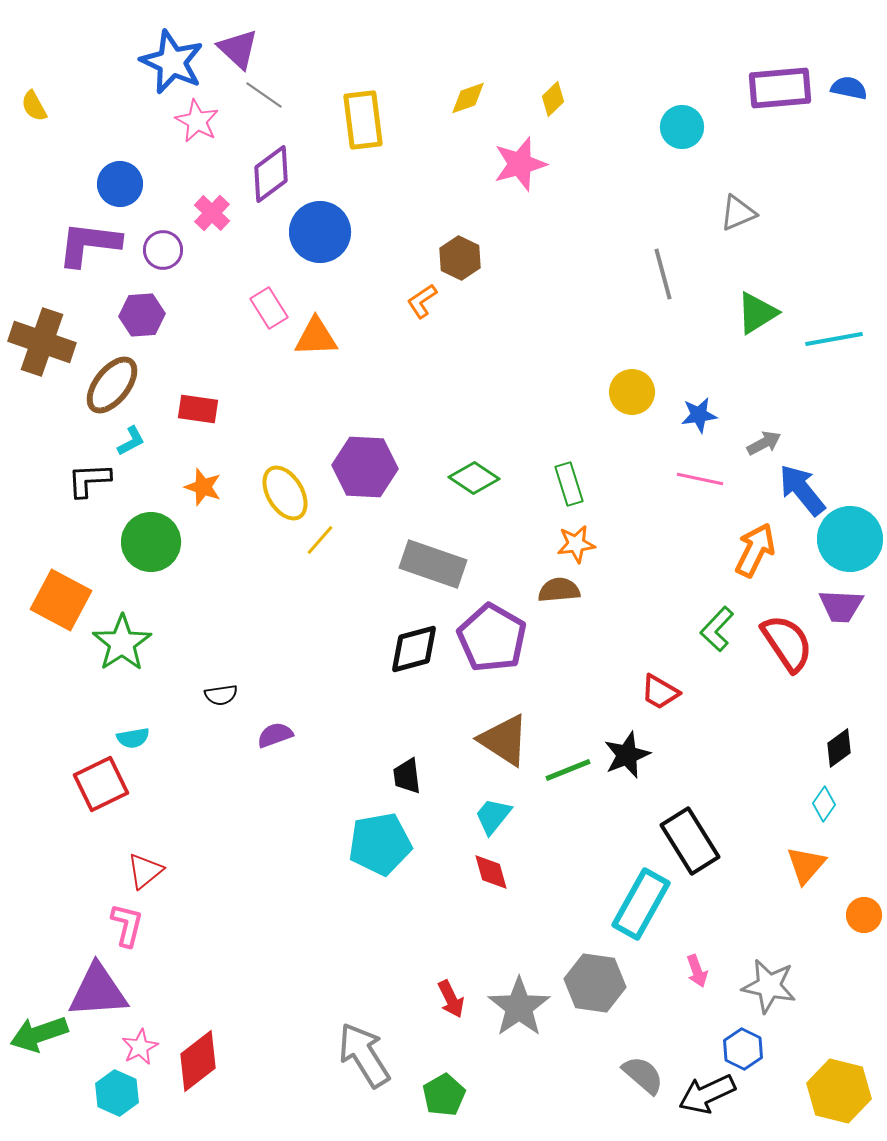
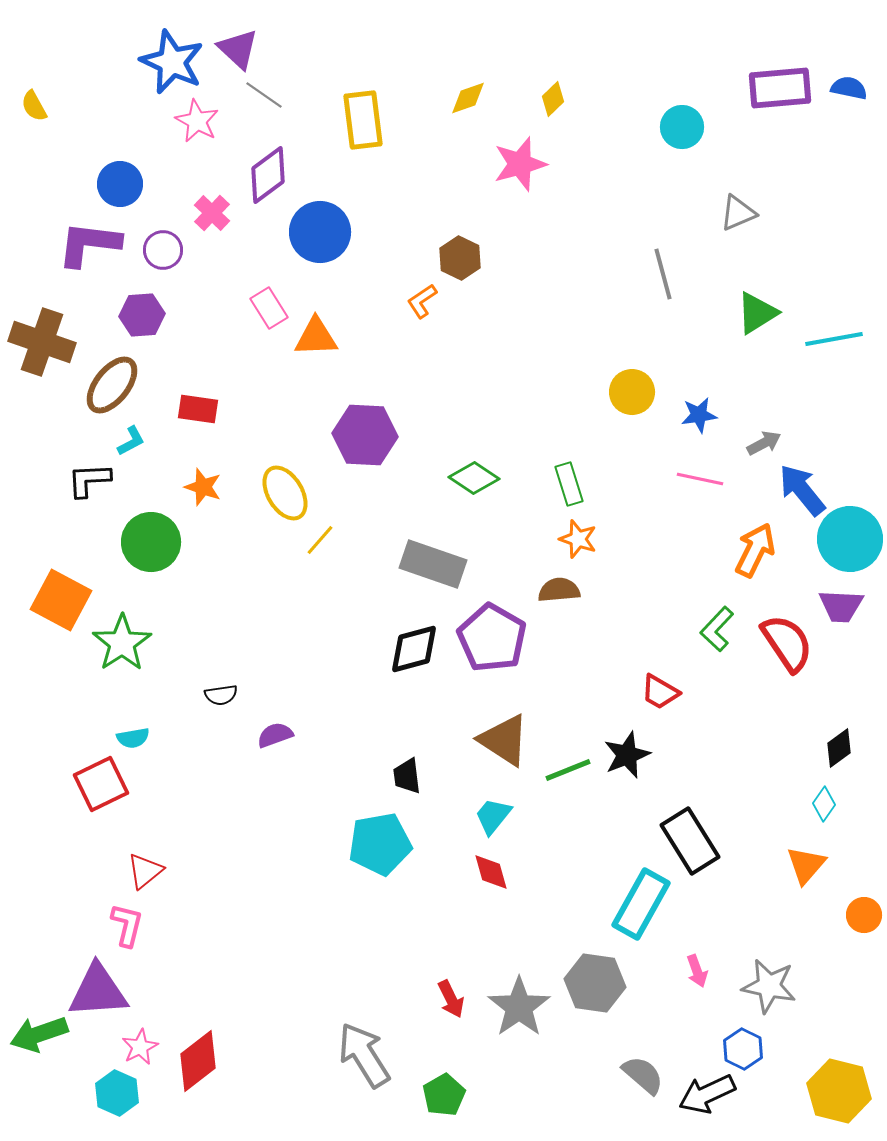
purple diamond at (271, 174): moved 3 px left, 1 px down
purple hexagon at (365, 467): moved 32 px up
orange star at (576, 544): moved 2 px right, 5 px up; rotated 27 degrees clockwise
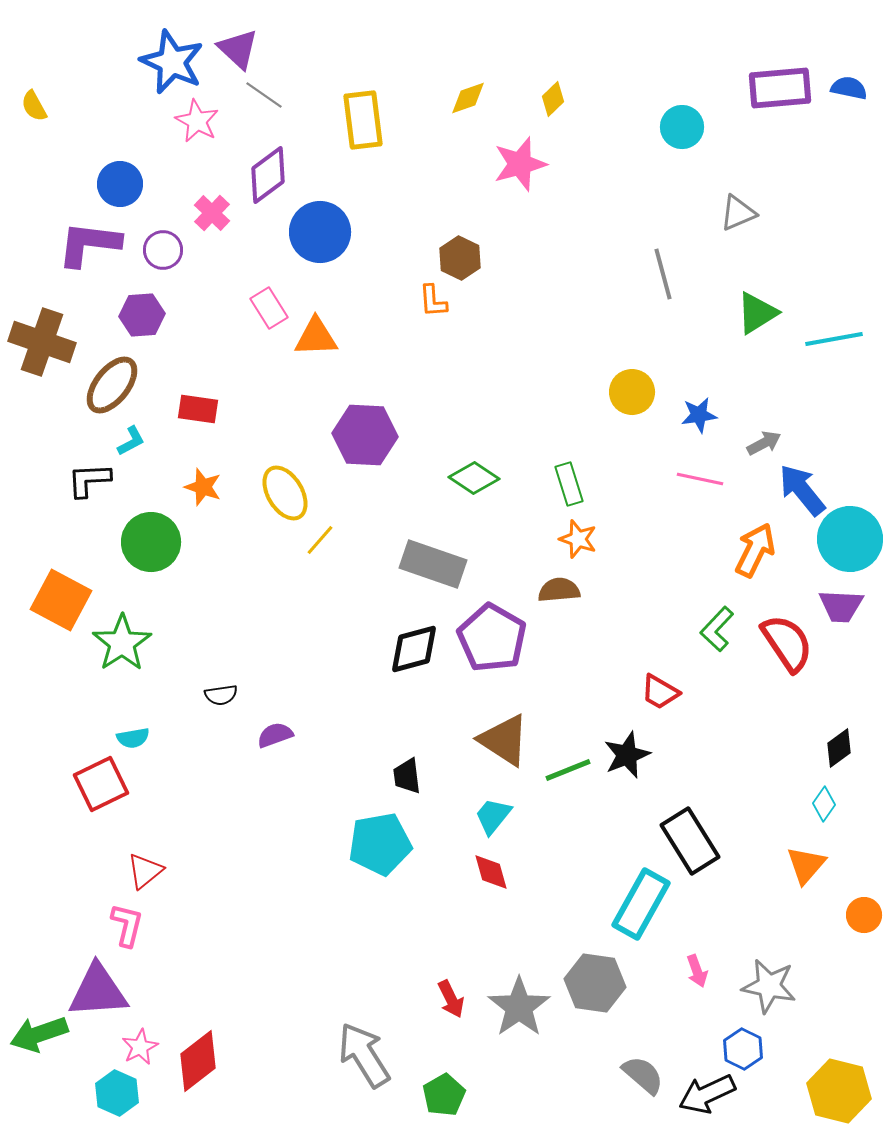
orange L-shape at (422, 301): moved 11 px right; rotated 60 degrees counterclockwise
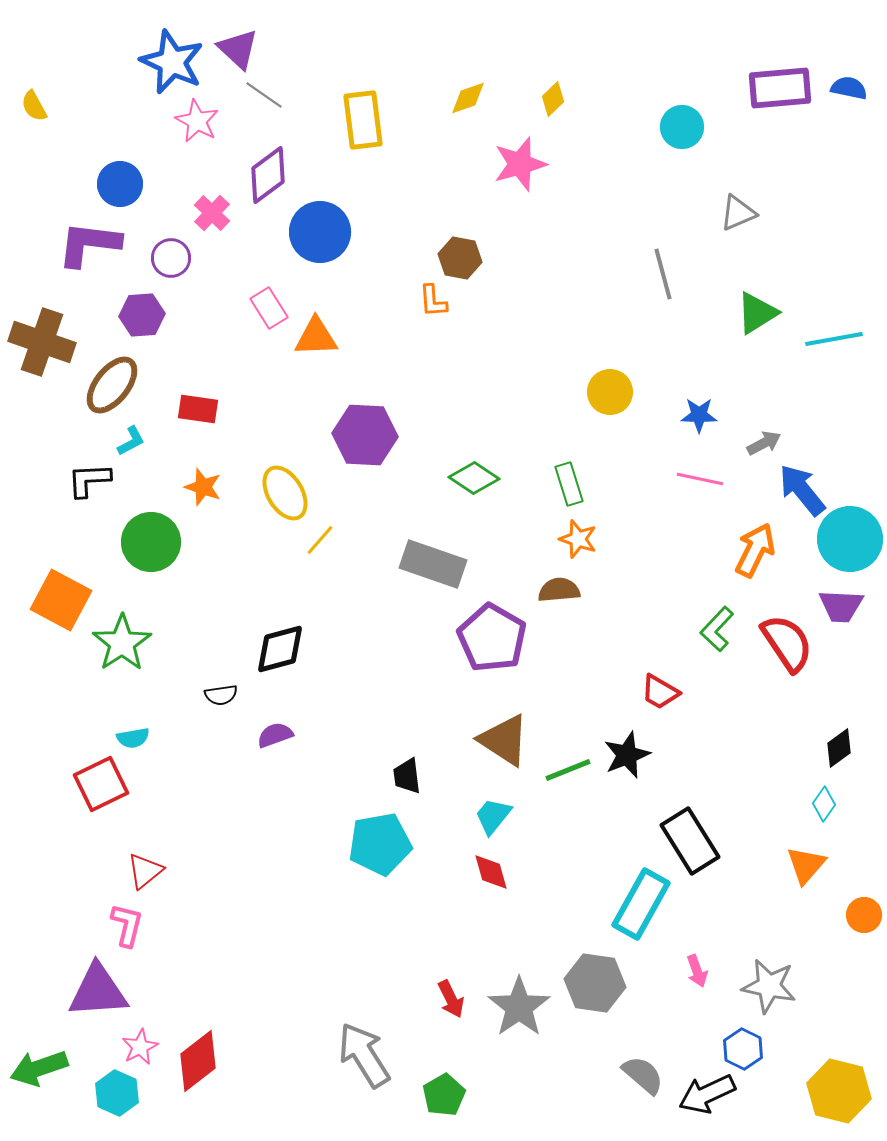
purple circle at (163, 250): moved 8 px right, 8 px down
brown hexagon at (460, 258): rotated 15 degrees counterclockwise
yellow circle at (632, 392): moved 22 px left
blue star at (699, 415): rotated 9 degrees clockwise
black diamond at (414, 649): moved 134 px left
green arrow at (39, 1034): moved 34 px down
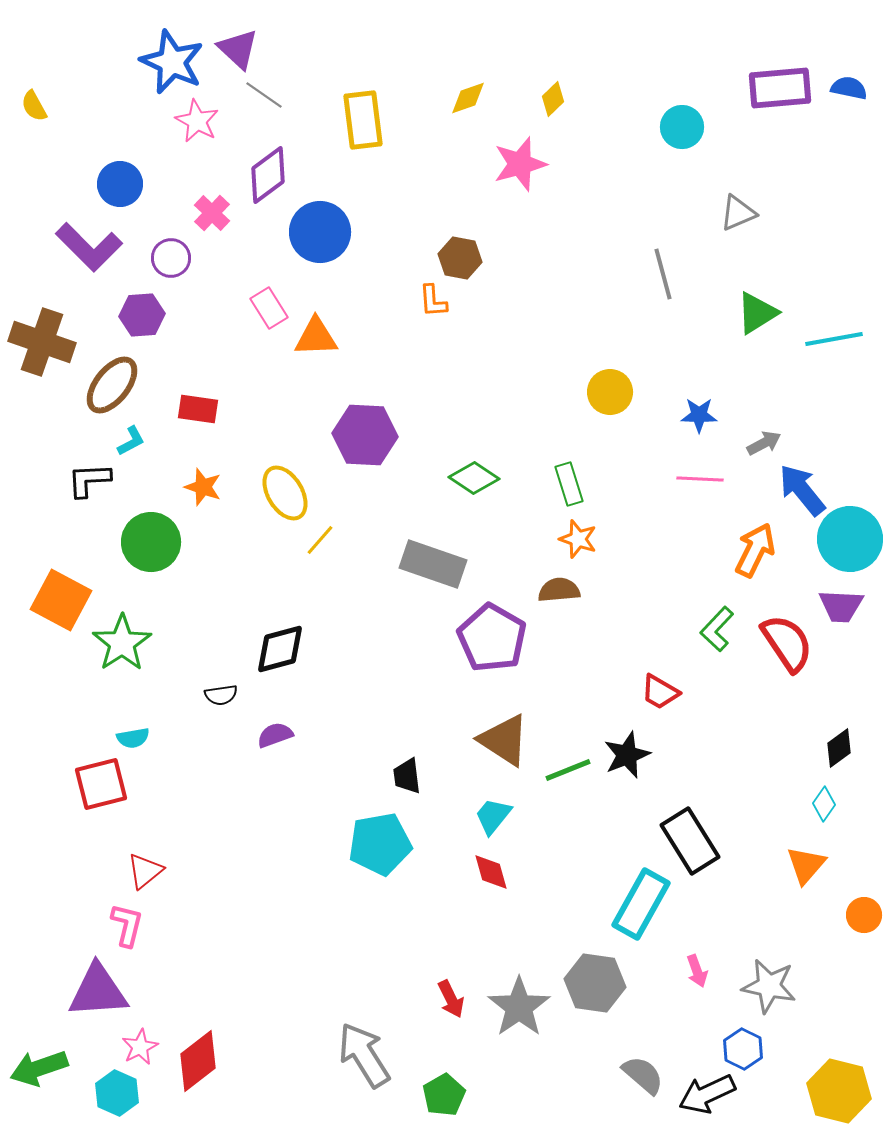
purple L-shape at (89, 244): moved 3 px down; rotated 142 degrees counterclockwise
pink line at (700, 479): rotated 9 degrees counterclockwise
red square at (101, 784): rotated 12 degrees clockwise
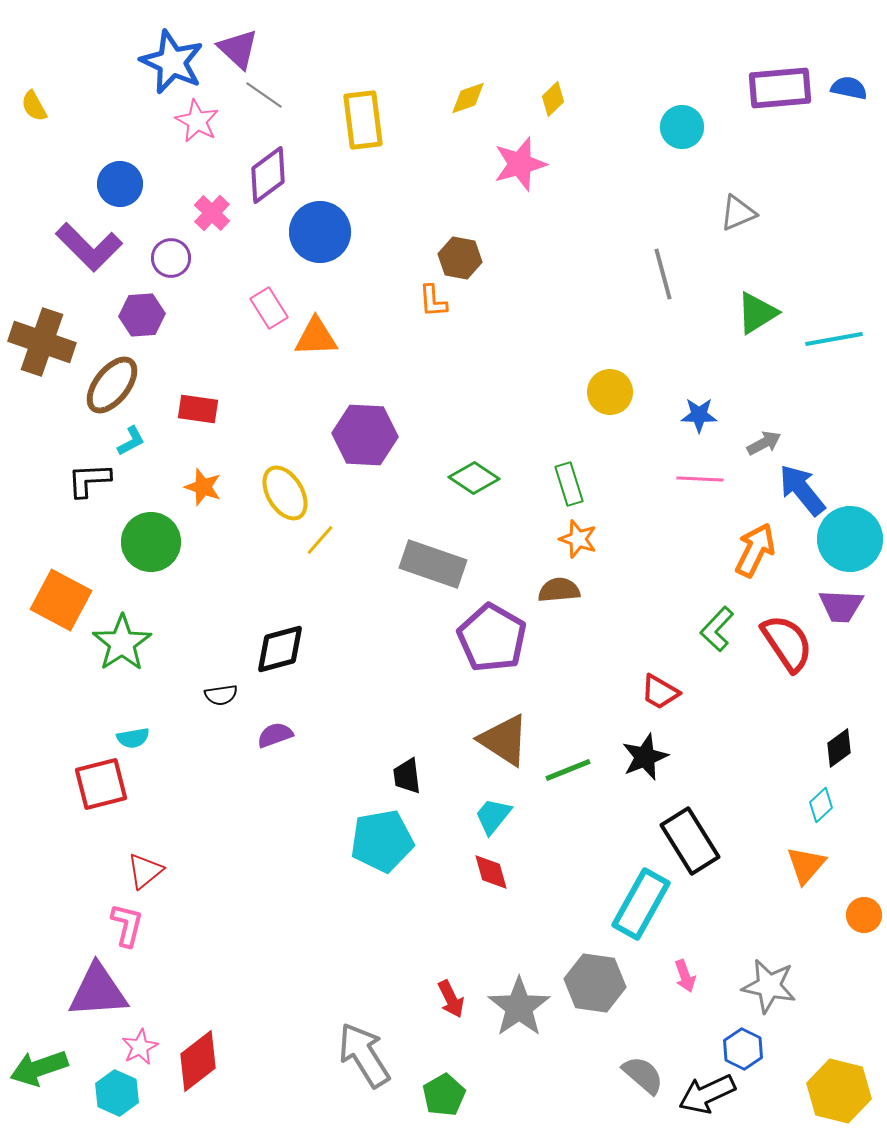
black star at (627, 755): moved 18 px right, 2 px down
cyan diamond at (824, 804): moved 3 px left, 1 px down; rotated 12 degrees clockwise
cyan pentagon at (380, 844): moved 2 px right, 3 px up
pink arrow at (697, 971): moved 12 px left, 5 px down
